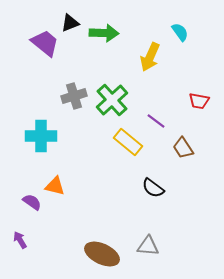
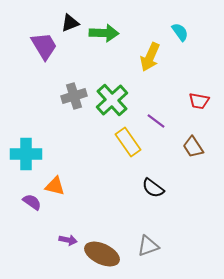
purple trapezoid: moved 1 px left, 3 px down; rotated 20 degrees clockwise
cyan cross: moved 15 px left, 18 px down
yellow rectangle: rotated 16 degrees clockwise
brown trapezoid: moved 10 px right, 1 px up
purple arrow: moved 48 px right; rotated 132 degrees clockwise
gray triangle: rotated 25 degrees counterclockwise
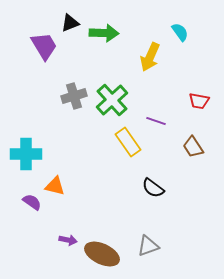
purple line: rotated 18 degrees counterclockwise
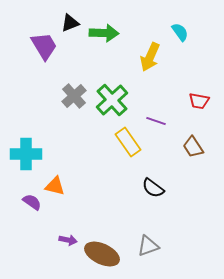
gray cross: rotated 25 degrees counterclockwise
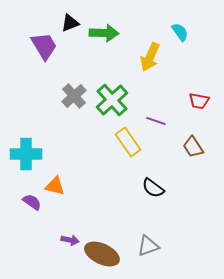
purple arrow: moved 2 px right
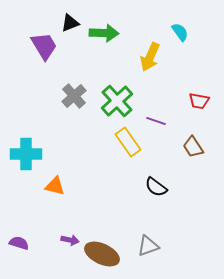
green cross: moved 5 px right, 1 px down
black semicircle: moved 3 px right, 1 px up
purple semicircle: moved 13 px left, 41 px down; rotated 18 degrees counterclockwise
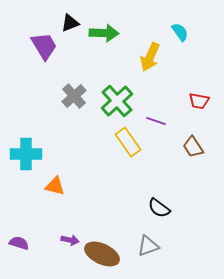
black semicircle: moved 3 px right, 21 px down
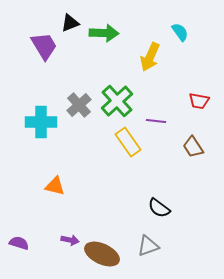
gray cross: moved 5 px right, 9 px down
purple line: rotated 12 degrees counterclockwise
cyan cross: moved 15 px right, 32 px up
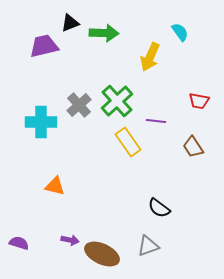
purple trapezoid: rotated 72 degrees counterclockwise
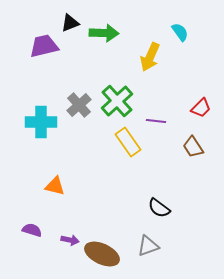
red trapezoid: moved 2 px right, 7 px down; rotated 55 degrees counterclockwise
purple semicircle: moved 13 px right, 13 px up
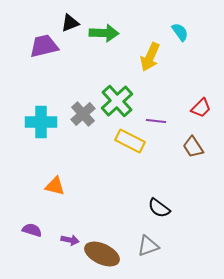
gray cross: moved 4 px right, 9 px down
yellow rectangle: moved 2 px right, 1 px up; rotated 28 degrees counterclockwise
